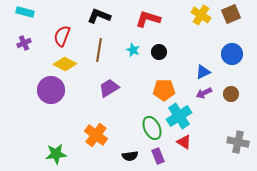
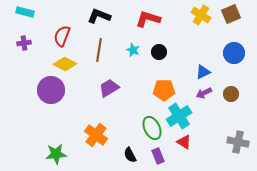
purple cross: rotated 16 degrees clockwise
blue circle: moved 2 px right, 1 px up
black semicircle: moved 1 px up; rotated 70 degrees clockwise
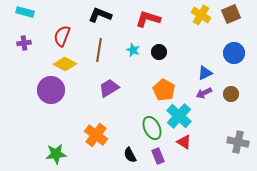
black L-shape: moved 1 px right, 1 px up
blue triangle: moved 2 px right, 1 px down
orange pentagon: rotated 30 degrees clockwise
cyan cross: rotated 15 degrees counterclockwise
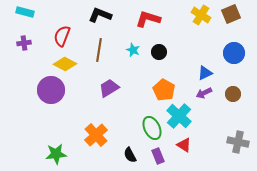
brown circle: moved 2 px right
orange cross: rotated 10 degrees clockwise
red triangle: moved 3 px down
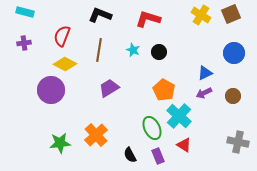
brown circle: moved 2 px down
green star: moved 4 px right, 11 px up
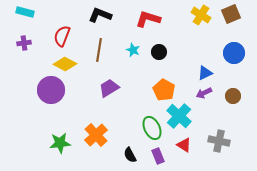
gray cross: moved 19 px left, 1 px up
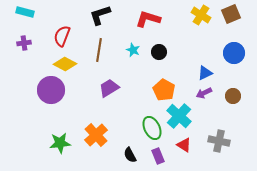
black L-shape: rotated 40 degrees counterclockwise
